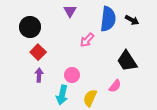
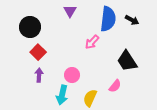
pink arrow: moved 5 px right, 2 px down
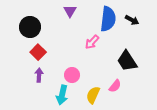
yellow semicircle: moved 3 px right, 3 px up
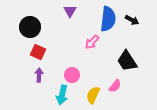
red square: rotated 21 degrees counterclockwise
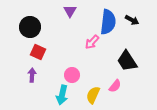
blue semicircle: moved 3 px down
purple arrow: moved 7 px left
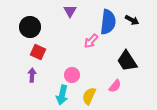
pink arrow: moved 1 px left, 1 px up
yellow semicircle: moved 4 px left, 1 px down
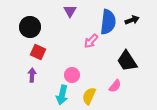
black arrow: rotated 48 degrees counterclockwise
